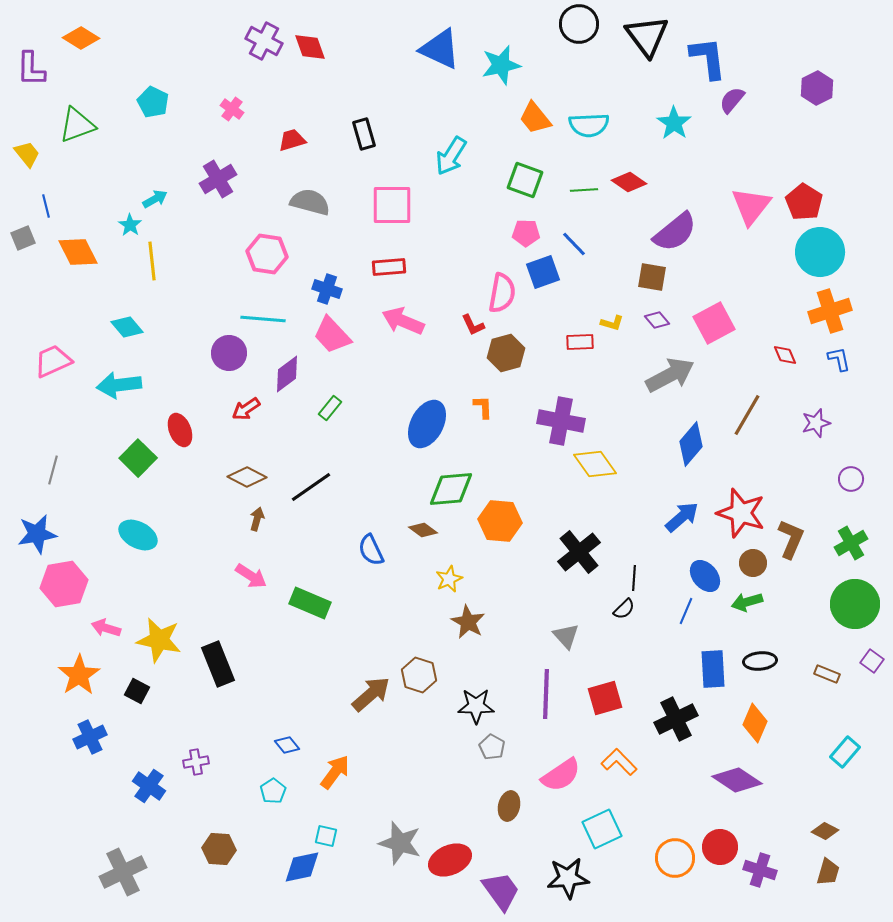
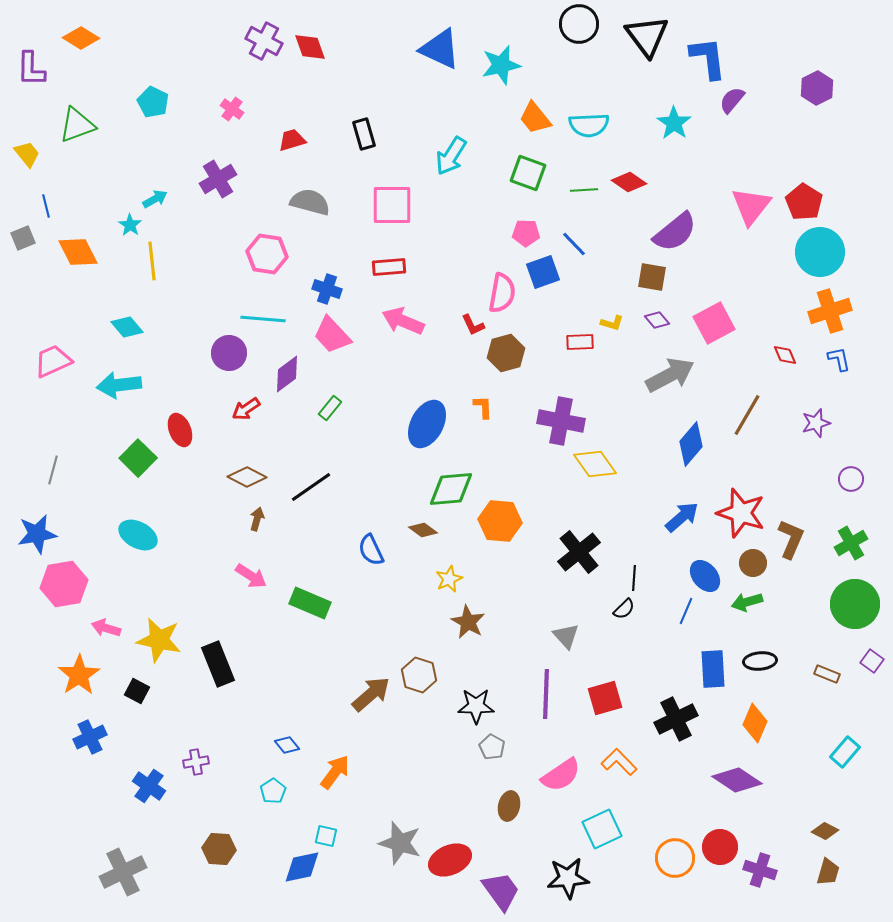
green square at (525, 180): moved 3 px right, 7 px up
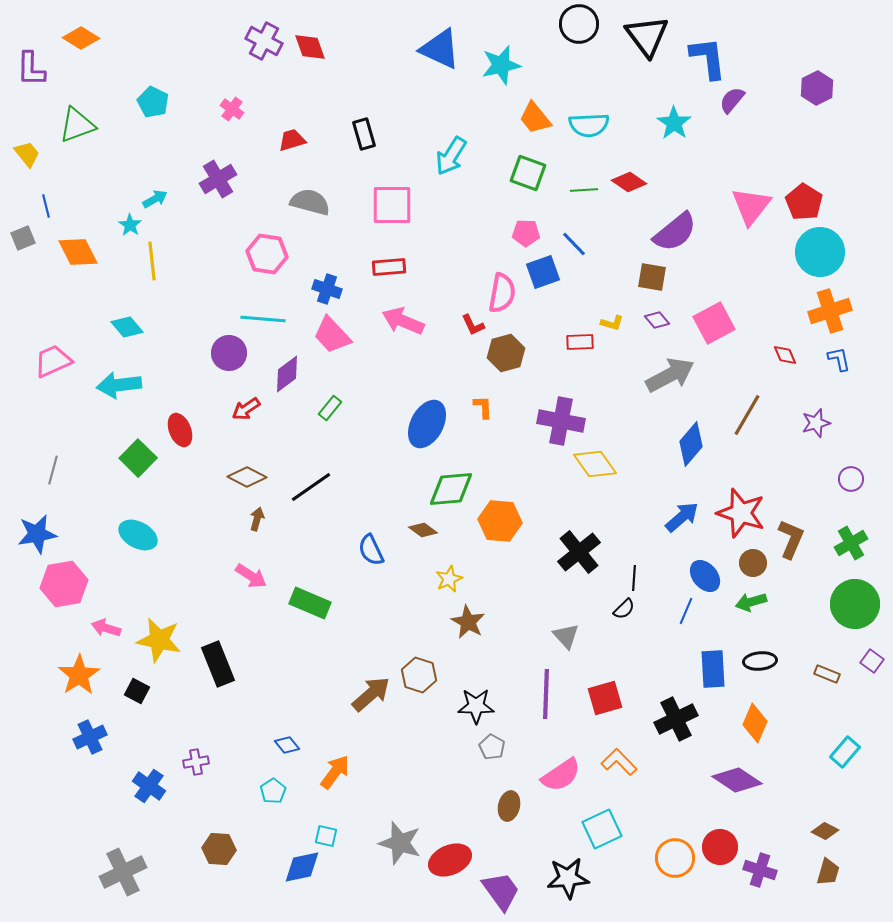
green arrow at (747, 602): moved 4 px right
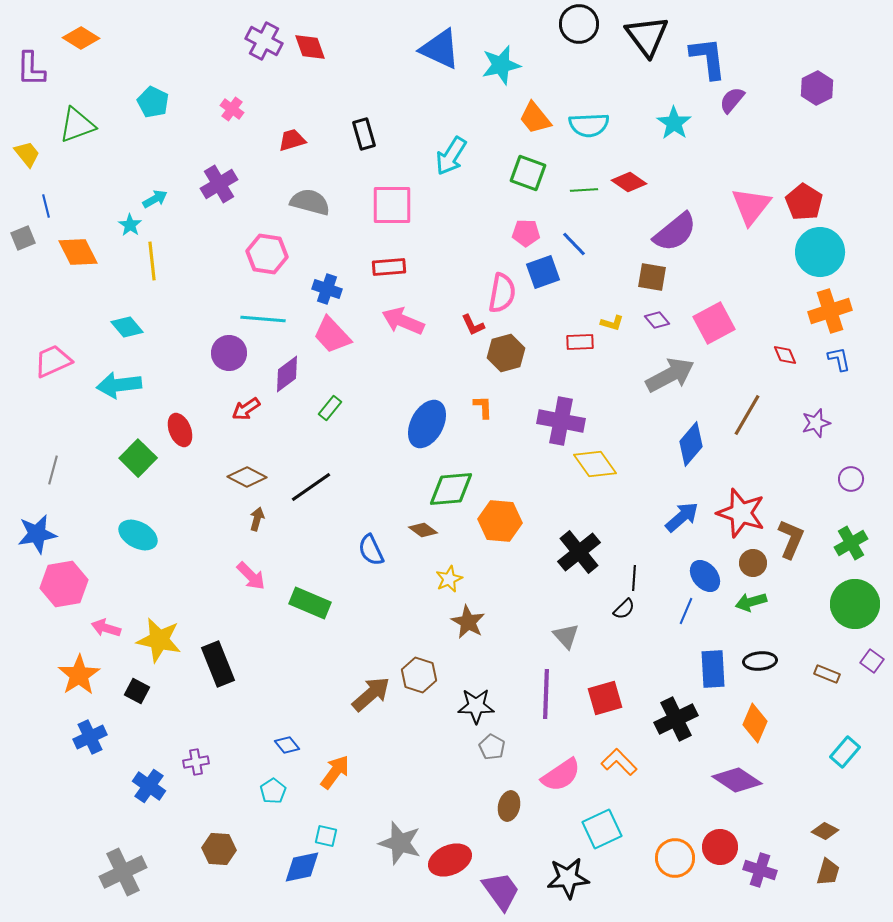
purple cross at (218, 179): moved 1 px right, 5 px down
pink arrow at (251, 576): rotated 12 degrees clockwise
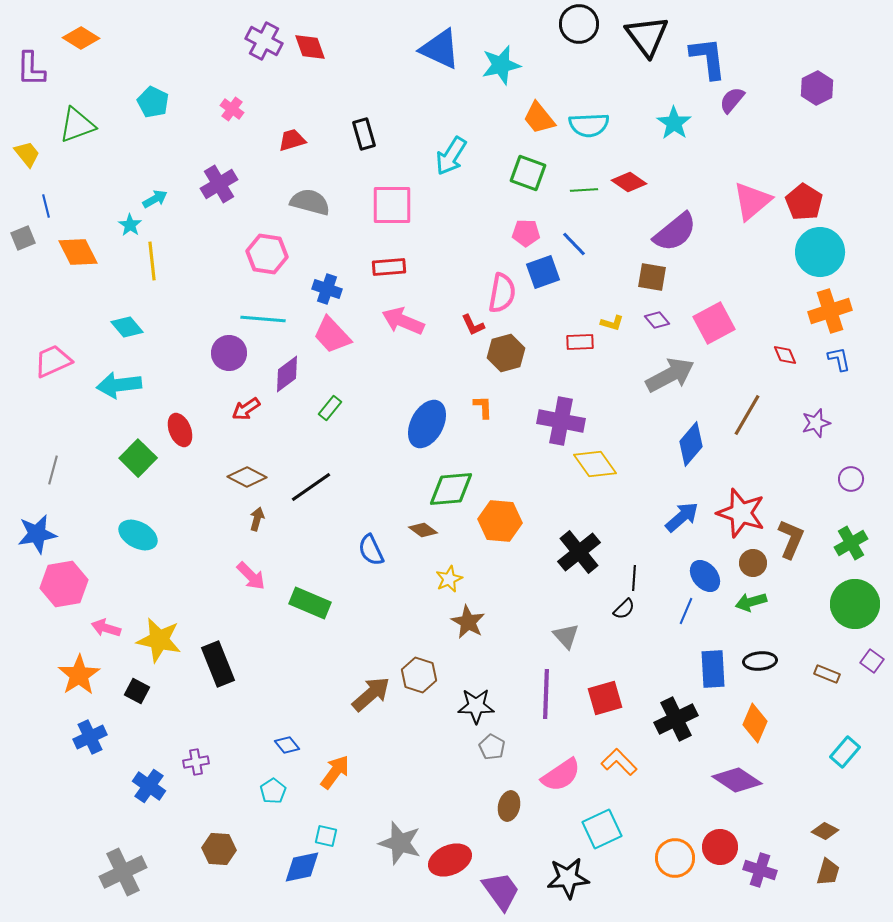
orange trapezoid at (535, 118): moved 4 px right
pink triangle at (751, 206): moved 1 px right, 5 px up; rotated 12 degrees clockwise
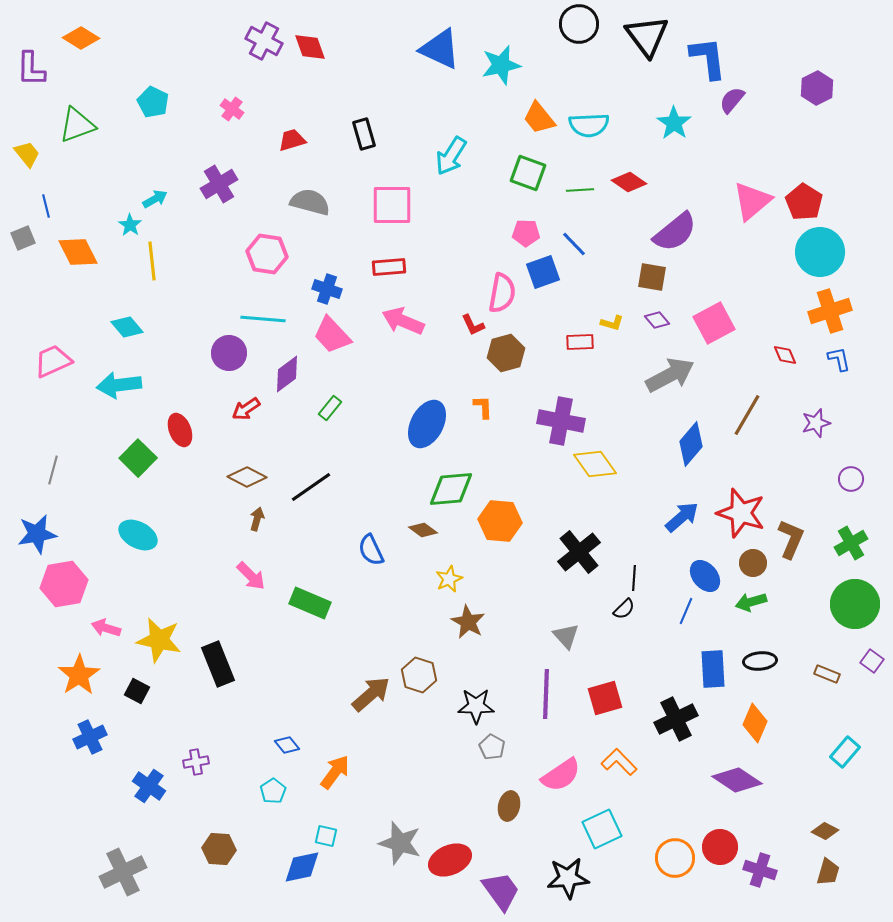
green line at (584, 190): moved 4 px left
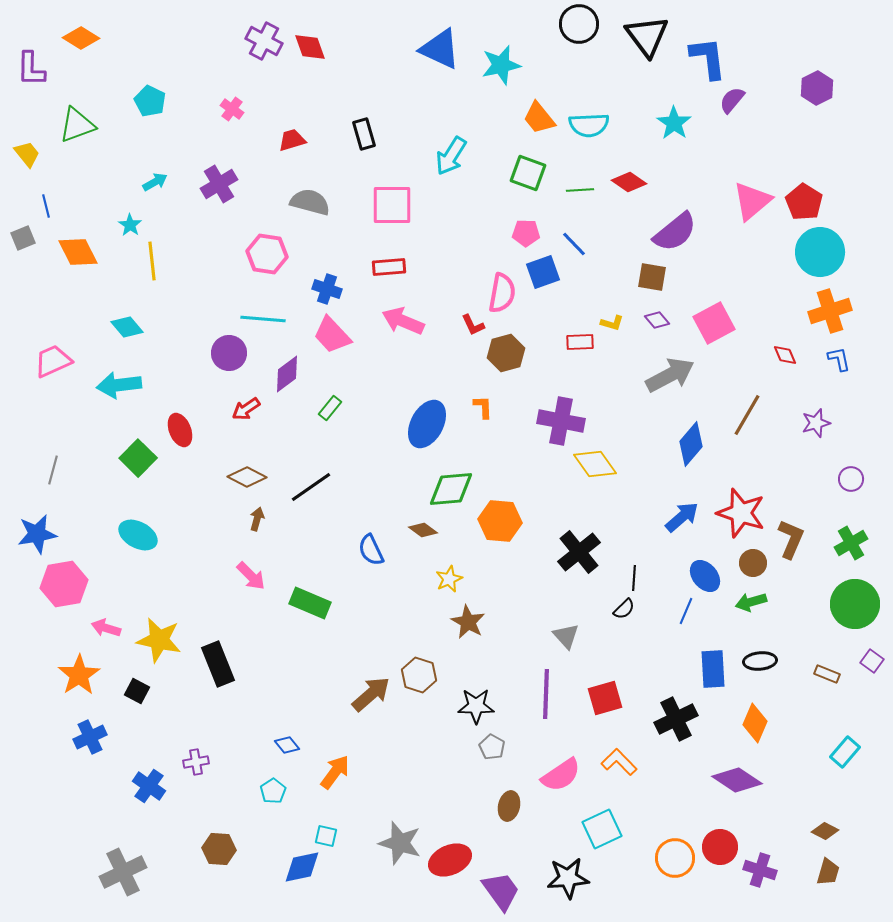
cyan pentagon at (153, 102): moved 3 px left, 1 px up
cyan arrow at (155, 199): moved 17 px up
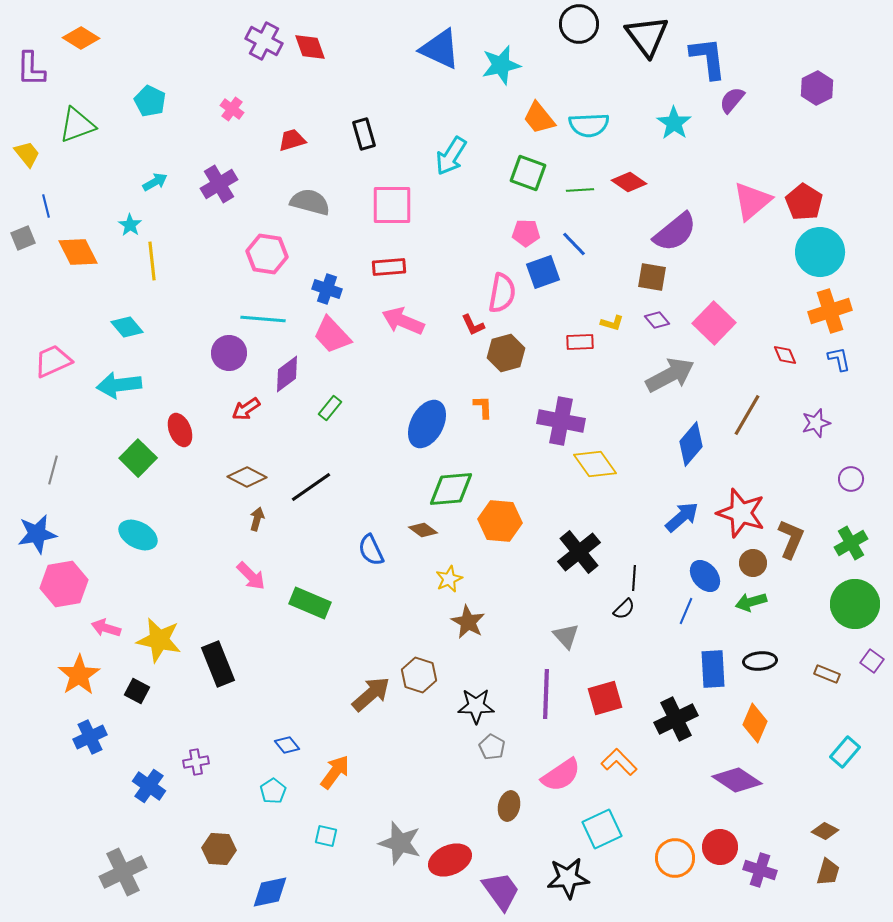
pink square at (714, 323): rotated 18 degrees counterclockwise
blue diamond at (302, 867): moved 32 px left, 25 px down
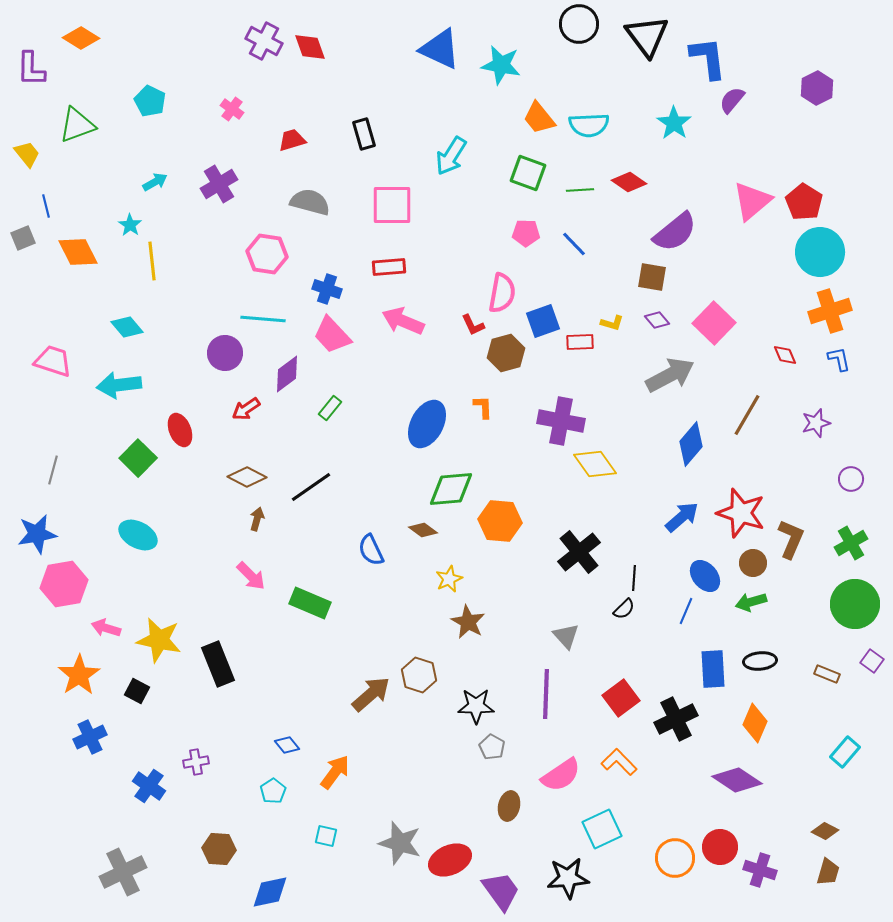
cyan star at (501, 65): rotated 24 degrees clockwise
blue square at (543, 272): moved 49 px down
purple circle at (229, 353): moved 4 px left
pink trapezoid at (53, 361): rotated 42 degrees clockwise
red square at (605, 698): moved 16 px right; rotated 21 degrees counterclockwise
